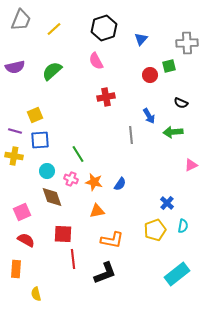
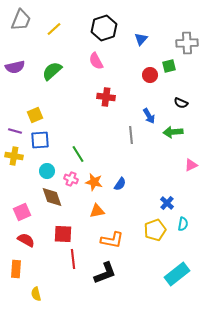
red cross: rotated 18 degrees clockwise
cyan semicircle: moved 2 px up
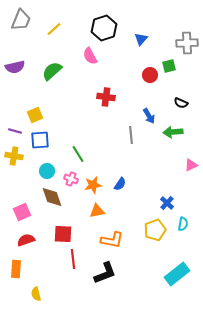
pink semicircle: moved 6 px left, 5 px up
orange star: moved 1 px left, 3 px down; rotated 24 degrees counterclockwise
red semicircle: rotated 48 degrees counterclockwise
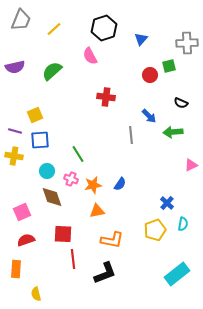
blue arrow: rotated 14 degrees counterclockwise
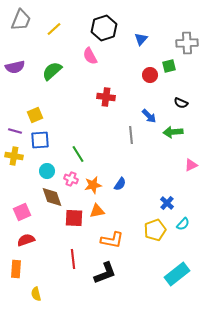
cyan semicircle: rotated 32 degrees clockwise
red square: moved 11 px right, 16 px up
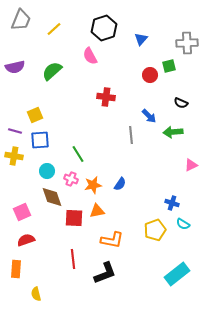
blue cross: moved 5 px right; rotated 24 degrees counterclockwise
cyan semicircle: rotated 80 degrees clockwise
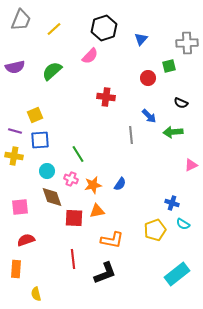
pink semicircle: rotated 108 degrees counterclockwise
red circle: moved 2 px left, 3 px down
pink square: moved 2 px left, 5 px up; rotated 18 degrees clockwise
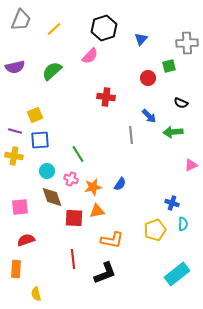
orange star: moved 2 px down
cyan semicircle: rotated 120 degrees counterclockwise
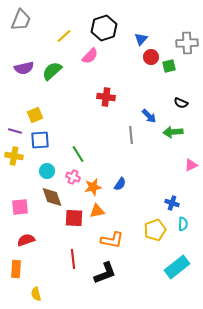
yellow line: moved 10 px right, 7 px down
purple semicircle: moved 9 px right, 1 px down
red circle: moved 3 px right, 21 px up
pink cross: moved 2 px right, 2 px up
cyan rectangle: moved 7 px up
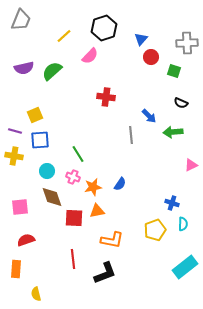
green square: moved 5 px right, 5 px down; rotated 32 degrees clockwise
cyan rectangle: moved 8 px right
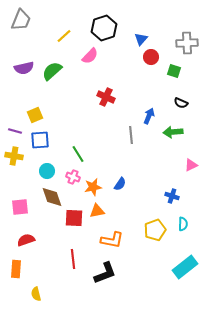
red cross: rotated 18 degrees clockwise
blue arrow: rotated 112 degrees counterclockwise
blue cross: moved 7 px up
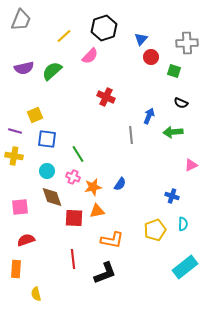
blue square: moved 7 px right, 1 px up; rotated 12 degrees clockwise
